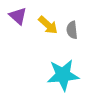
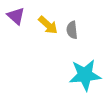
purple triangle: moved 2 px left
cyan star: moved 22 px right
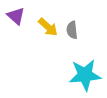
yellow arrow: moved 2 px down
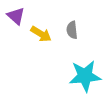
yellow arrow: moved 7 px left, 7 px down; rotated 10 degrees counterclockwise
cyan star: moved 1 px down
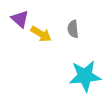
purple triangle: moved 4 px right, 3 px down
gray semicircle: moved 1 px right, 1 px up
